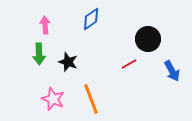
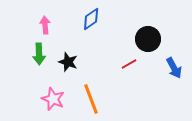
blue arrow: moved 2 px right, 3 px up
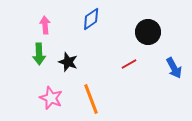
black circle: moved 7 px up
pink star: moved 2 px left, 1 px up
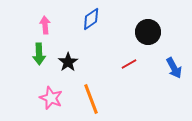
black star: rotated 18 degrees clockwise
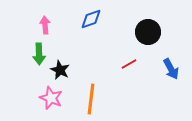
blue diamond: rotated 15 degrees clockwise
black star: moved 8 px left, 8 px down; rotated 12 degrees counterclockwise
blue arrow: moved 3 px left, 1 px down
orange line: rotated 28 degrees clockwise
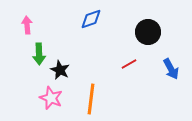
pink arrow: moved 18 px left
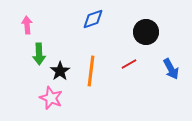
blue diamond: moved 2 px right
black circle: moved 2 px left
black star: moved 1 px down; rotated 12 degrees clockwise
orange line: moved 28 px up
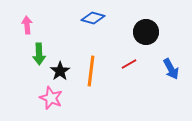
blue diamond: moved 1 px up; rotated 35 degrees clockwise
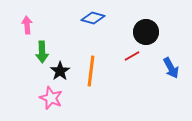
green arrow: moved 3 px right, 2 px up
red line: moved 3 px right, 8 px up
blue arrow: moved 1 px up
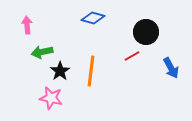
green arrow: rotated 80 degrees clockwise
pink star: rotated 10 degrees counterclockwise
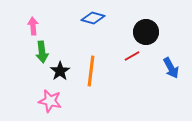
pink arrow: moved 6 px right, 1 px down
green arrow: rotated 85 degrees counterclockwise
pink star: moved 1 px left, 3 px down
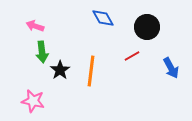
blue diamond: moved 10 px right; rotated 45 degrees clockwise
pink arrow: moved 2 px right; rotated 66 degrees counterclockwise
black circle: moved 1 px right, 5 px up
black star: moved 1 px up
pink star: moved 17 px left
